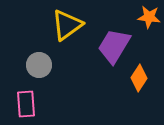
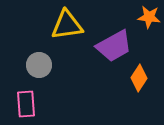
yellow triangle: rotated 28 degrees clockwise
purple trapezoid: rotated 150 degrees counterclockwise
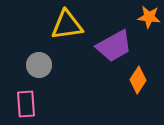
orange diamond: moved 1 px left, 2 px down
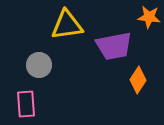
purple trapezoid: rotated 18 degrees clockwise
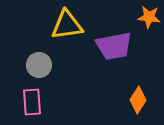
orange diamond: moved 20 px down
pink rectangle: moved 6 px right, 2 px up
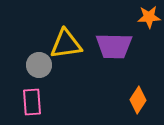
orange star: rotated 10 degrees counterclockwise
yellow triangle: moved 1 px left, 19 px down
purple trapezoid: rotated 12 degrees clockwise
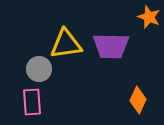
orange star: rotated 25 degrees clockwise
purple trapezoid: moved 3 px left
gray circle: moved 4 px down
orange diamond: rotated 8 degrees counterclockwise
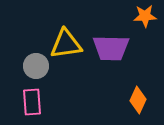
orange star: moved 4 px left, 1 px up; rotated 25 degrees counterclockwise
purple trapezoid: moved 2 px down
gray circle: moved 3 px left, 3 px up
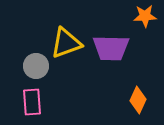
yellow triangle: moved 1 px up; rotated 12 degrees counterclockwise
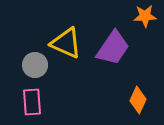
yellow triangle: rotated 44 degrees clockwise
purple trapezoid: moved 2 px right; rotated 57 degrees counterclockwise
gray circle: moved 1 px left, 1 px up
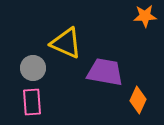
purple trapezoid: moved 8 px left, 24 px down; rotated 114 degrees counterclockwise
gray circle: moved 2 px left, 3 px down
